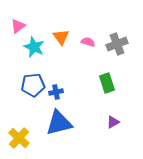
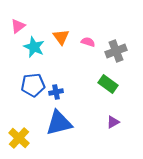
gray cross: moved 1 px left, 7 px down
green rectangle: moved 1 px right, 1 px down; rotated 36 degrees counterclockwise
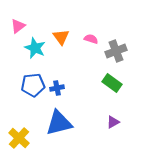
pink semicircle: moved 3 px right, 3 px up
cyan star: moved 1 px right, 1 px down
green rectangle: moved 4 px right, 1 px up
blue cross: moved 1 px right, 4 px up
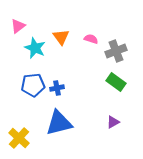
green rectangle: moved 4 px right, 1 px up
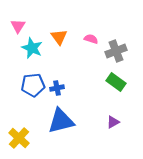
pink triangle: rotated 21 degrees counterclockwise
orange triangle: moved 2 px left
cyan star: moved 3 px left
blue triangle: moved 2 px right, 2 px up
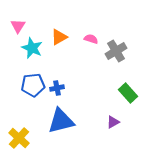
orange triangle: rotated 36 degrees clockwise
gray cross: rotated 10 degrees counterclockwise
green rectangle: moved 12 px right, 11 px down; rotated 12 degrees clockwise
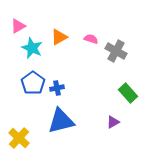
pink triangle: rotated 28 degrees clockwise
gray cross: rotated 30 degrees counterclockwise
blue pentagon: moved 2 px up; rotated 30 degrees counterclockwise
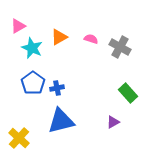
gray cross: moved 4 px right, 4 px up
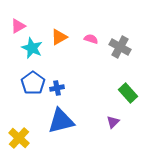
purple triangle: rotated 16 degrees counterclockwise
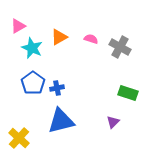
green rectangle: rotated 30 degrees counterclockwise
